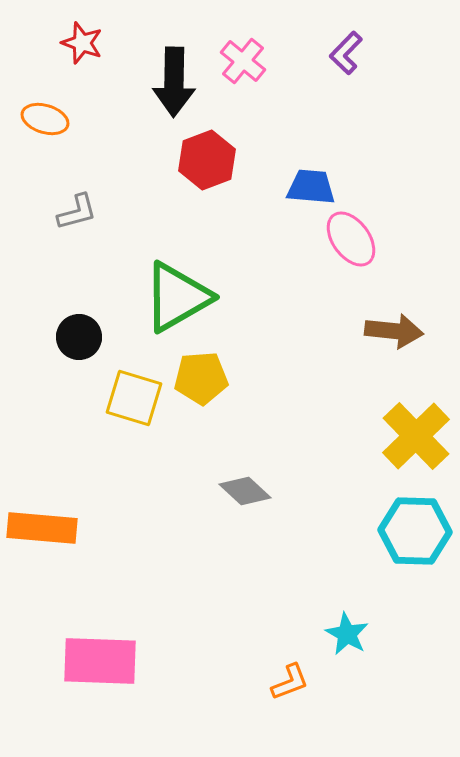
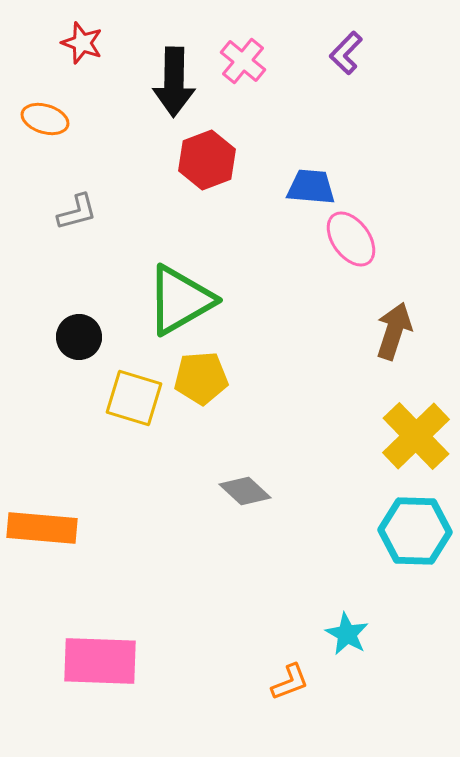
green triangle: moved 3 px right, 3 px down
brown arrow: rotated 78 degrees counterclockwise
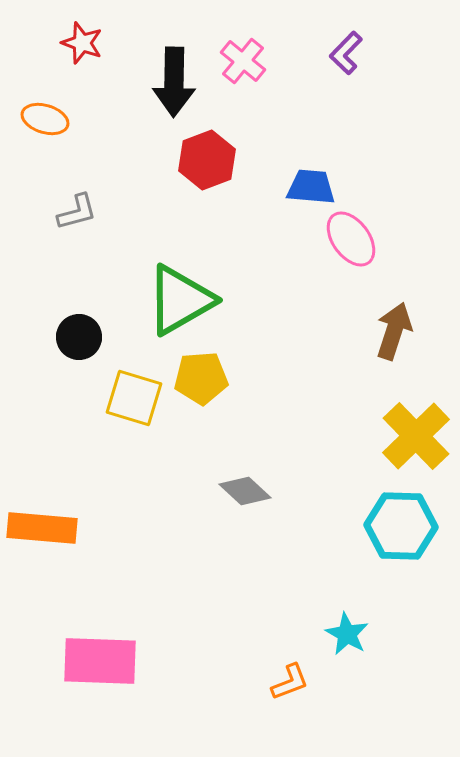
cyan hexagon: moved 14 px left, 5 px up
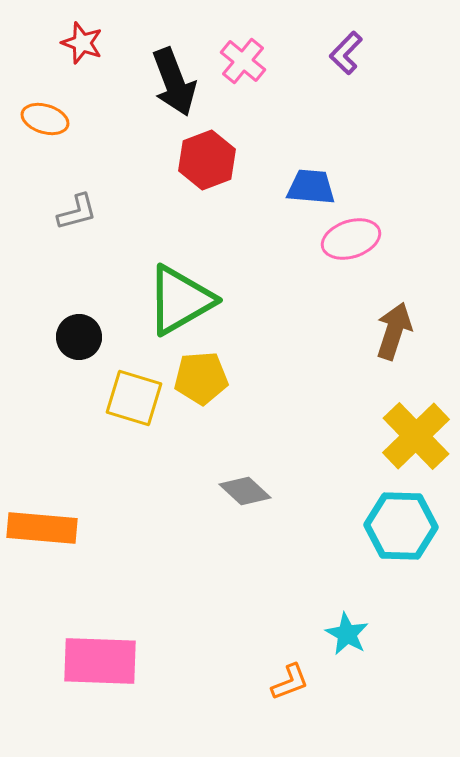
black arrow: rotated 22 degrees counterclockwise
pink ellipse: rotated 72 degrees counterclockwise
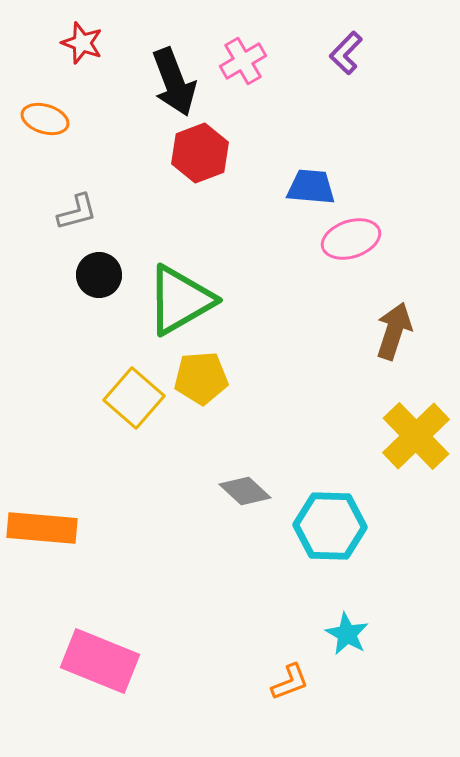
pink cross: rotated 21 degrees clockwise
red hexagon: moved 7 px left, 7 px up
black circle: moved 20 px right, 62 px up
yellow square: rotated 24 degrees clockwise
cyan hexagon: moved 71 px left
pink rectangle: rotated 20 degrees clockwise
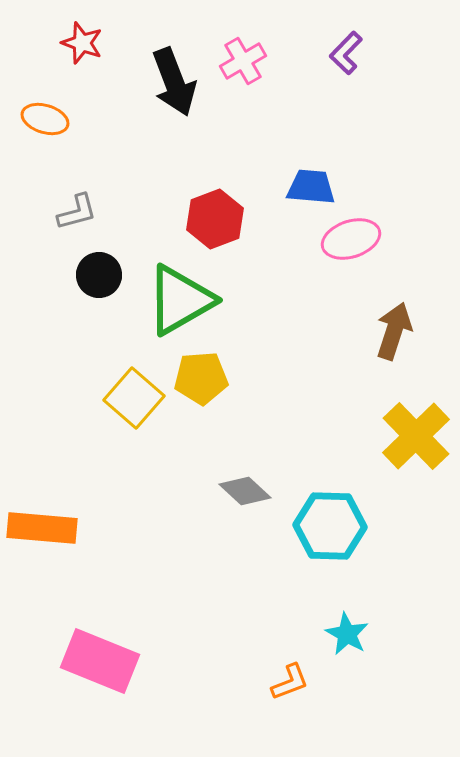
red hexagon: moved 15 px right, 66 px down
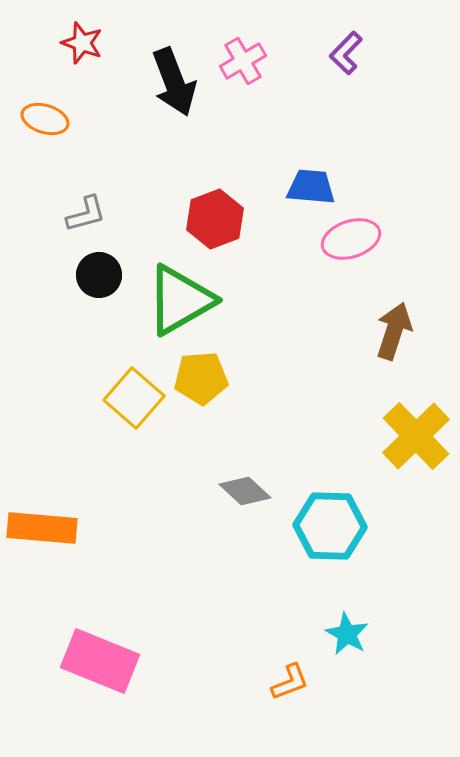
gray L-shape: moved 9 px right, 2 px down
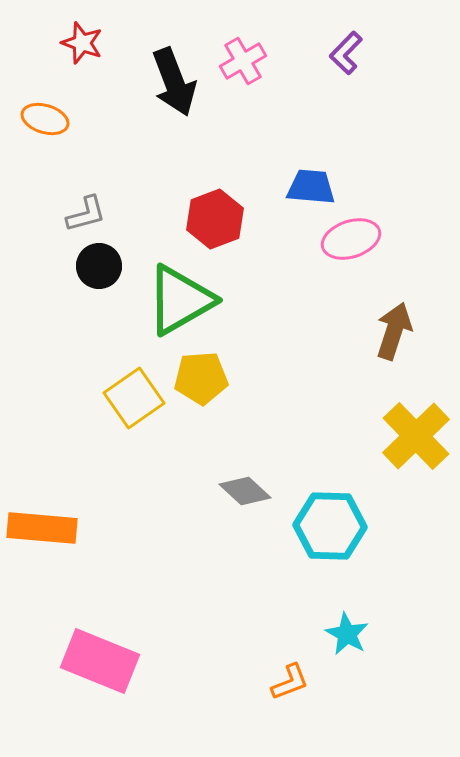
black circle: moved 9 px up
yellow square: rotated 14 degrees clockwise
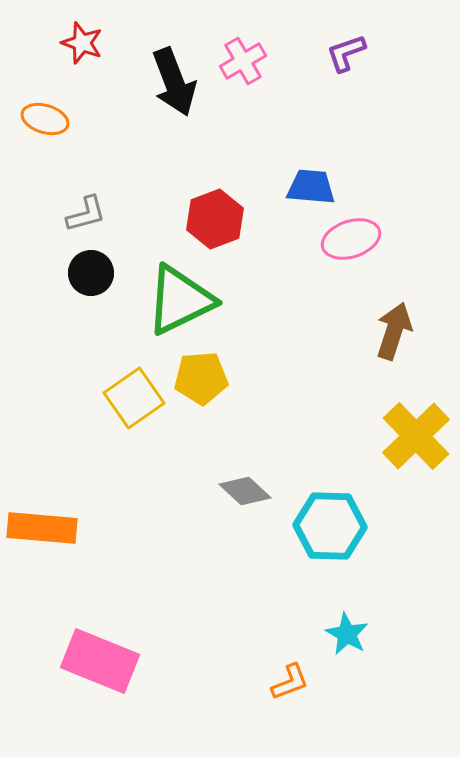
purple L-shape: rotated 27 degrees clockwise
black circle: moved 8 px left, 7 px down
green triangle: rotated 4 degrees clockwise
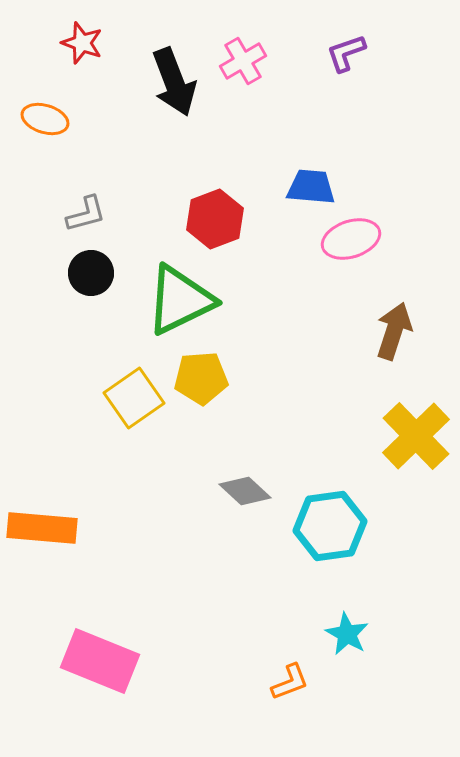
cyan hexagon: rotated 10 degrees counterclockwise
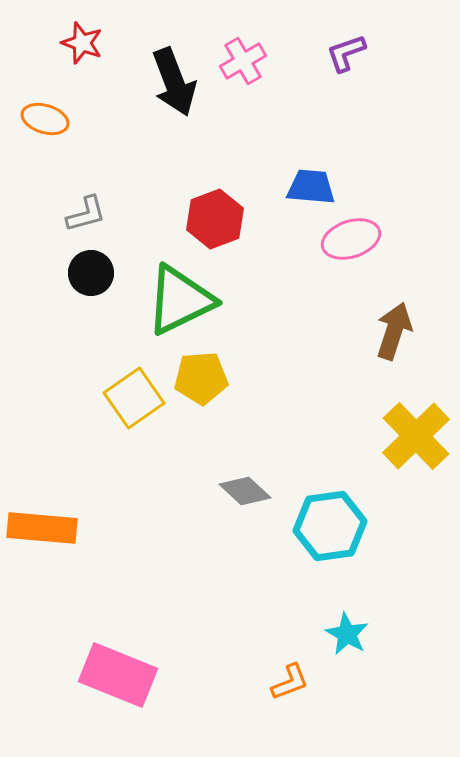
pink rectangle: moved 18 px right, 14 px down
